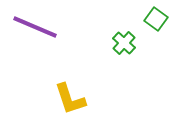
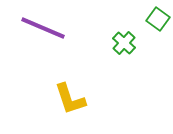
green square: moved 2 px right
purple line: moved 8 px right, 1 px down
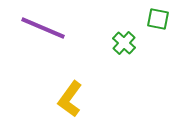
green square: rotated 25 degrees counterclockwise
yellow L-shape: rotated 54 degrees clockwise
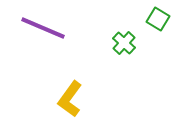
green square: rotated 20 degrees clockwise
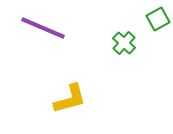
green square: rotated 30 degrees clockwise
yellow L-shape: rotated 141 degrees counterclockwise
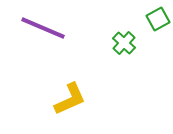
yellow L-shape: rotated 9 degrees counterclockwise
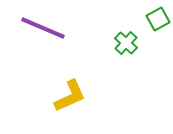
green cross: moved 2 px right
yellow L-shape: moved 3 px up
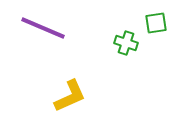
green square: moved 2 px left, 4 px down; rotated 20 degrees clockwise
green cross: rotated 25 degrees counterclockwise
